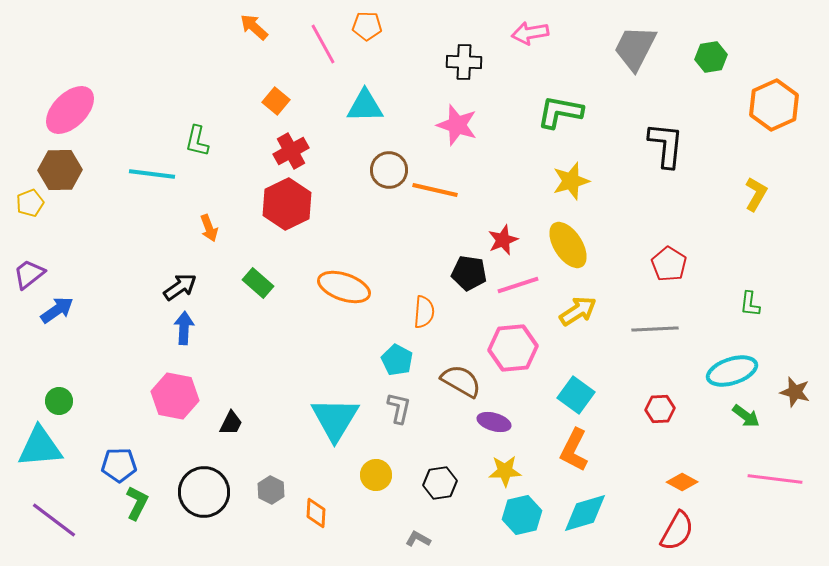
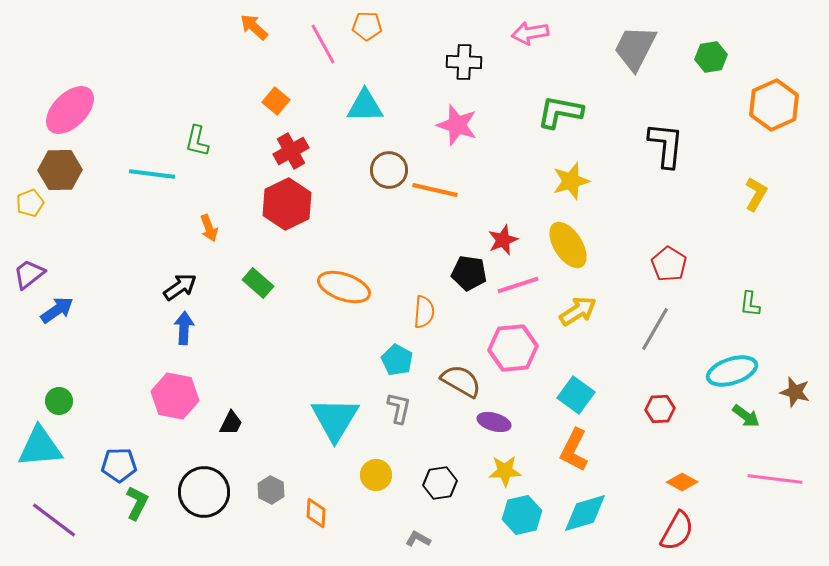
gray line at (655, 329): rotated 57 degrees counterclockwise
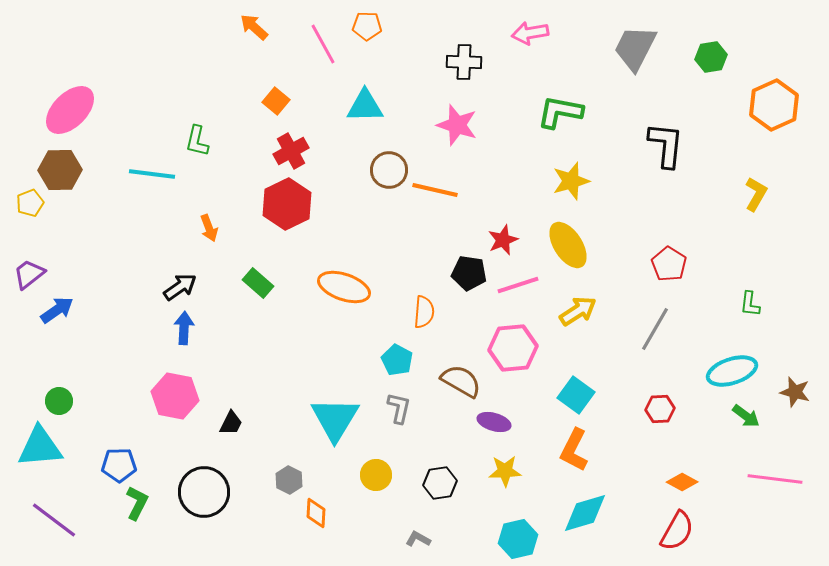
gray hexagon at (271, 490): moved 18 px right, 10 px up
cyan hexagon at (522, 515): moved 4 px left, 24 px down
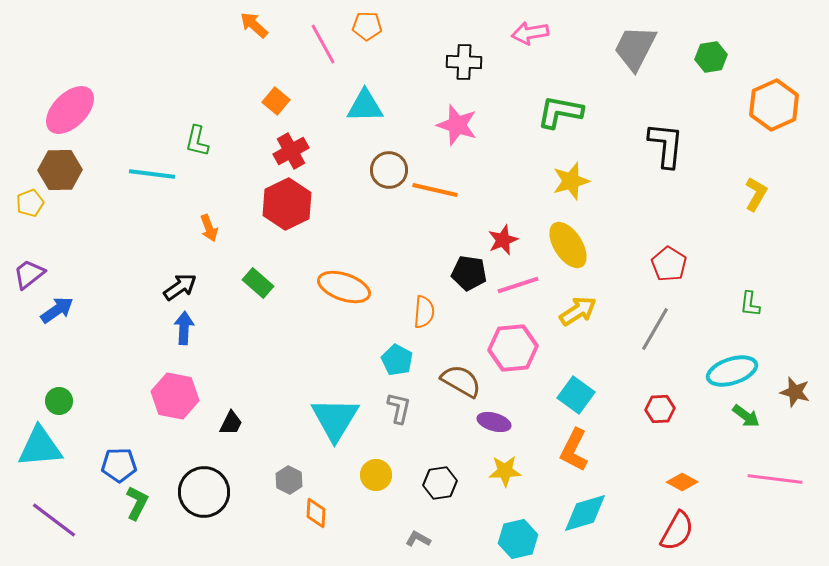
orange arrow at (254, 27): moved 2 px up
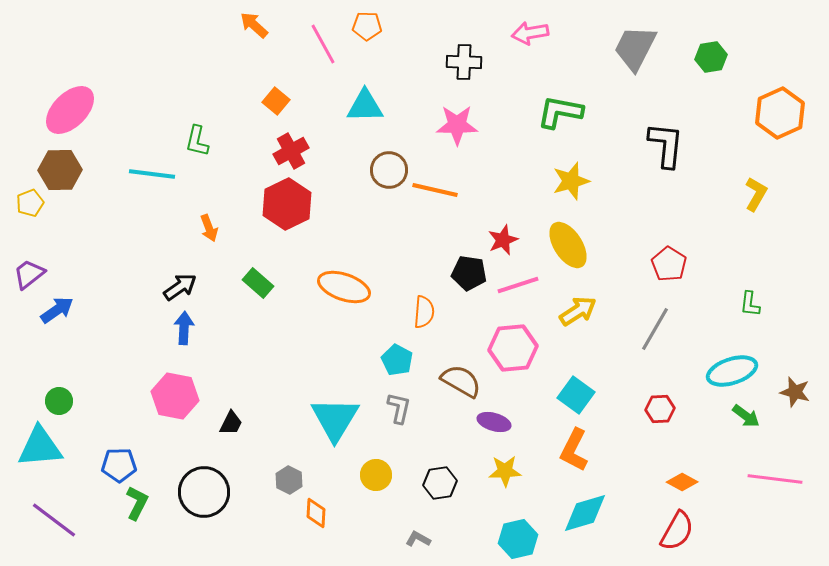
orange hexagon at (774, 105): moved 6 px right, 8 px down
pink star at (457, 125): rotated 18 degrees counterclockwise
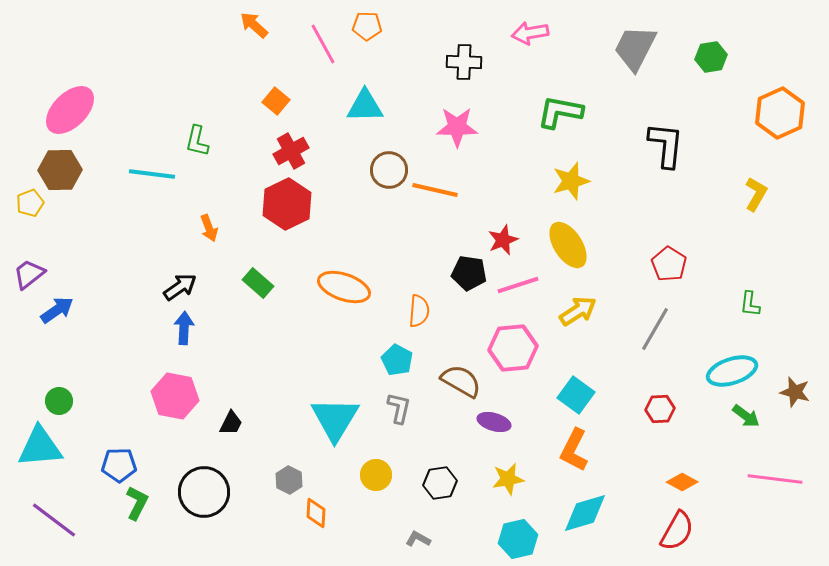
pink star at (457, 125): moved 2 px down
orange semicircle at (424, 312): moved 5 px left, 1 px up
yellow star at (505, 471): moved 3 px right, 8 px down; rotated 8 degrees counterclockwise
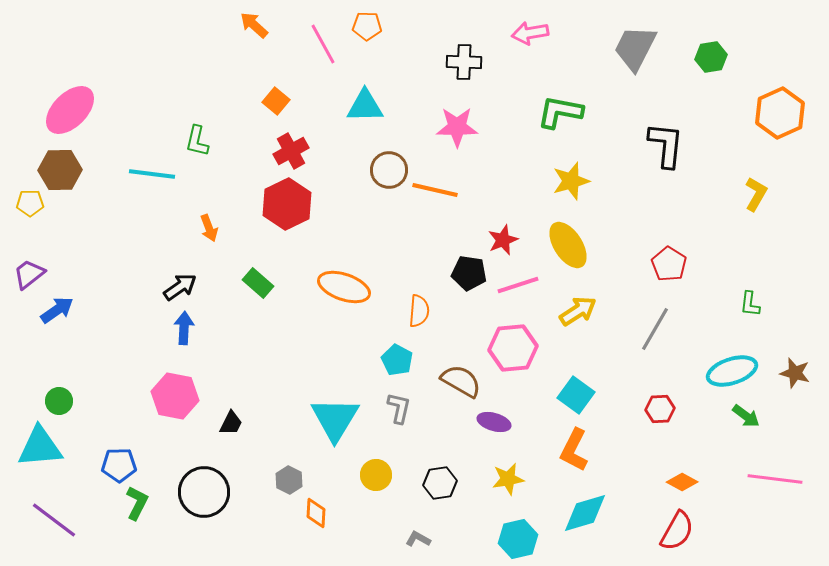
yellow pentagon at (30, 203): rotated 20 degrees clockwise
brown star at (795, 392): moved 19 px up
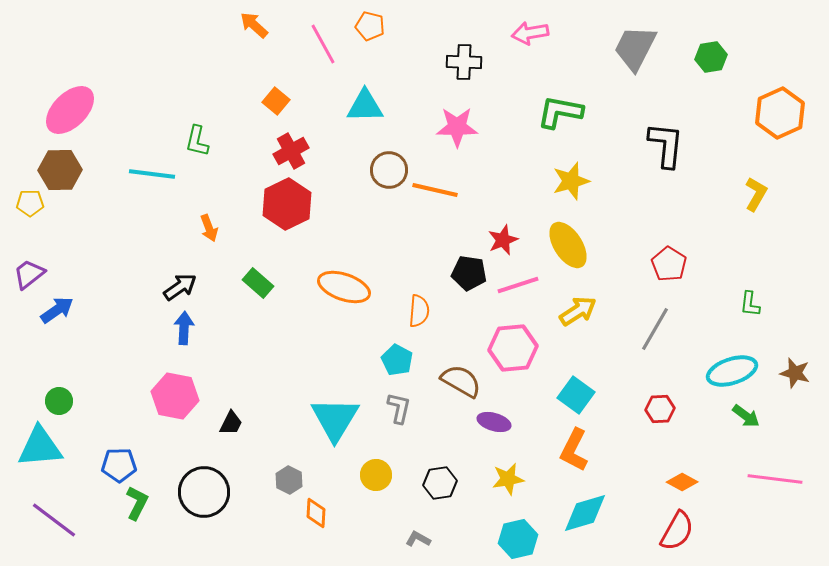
orange pentagon at (367, 26): moved 3 px right; rotated 12 degrees clockwise
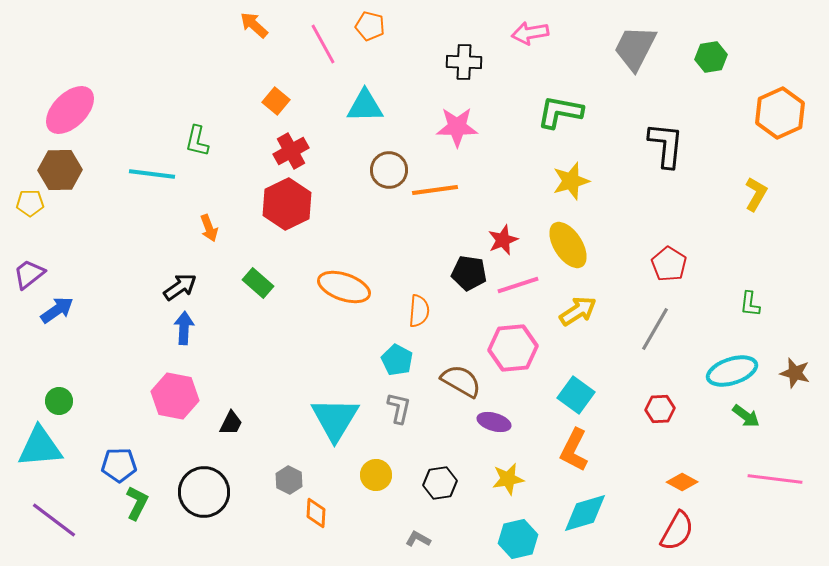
orange line at (435, 190): rotated 21 degrees counterclockwise
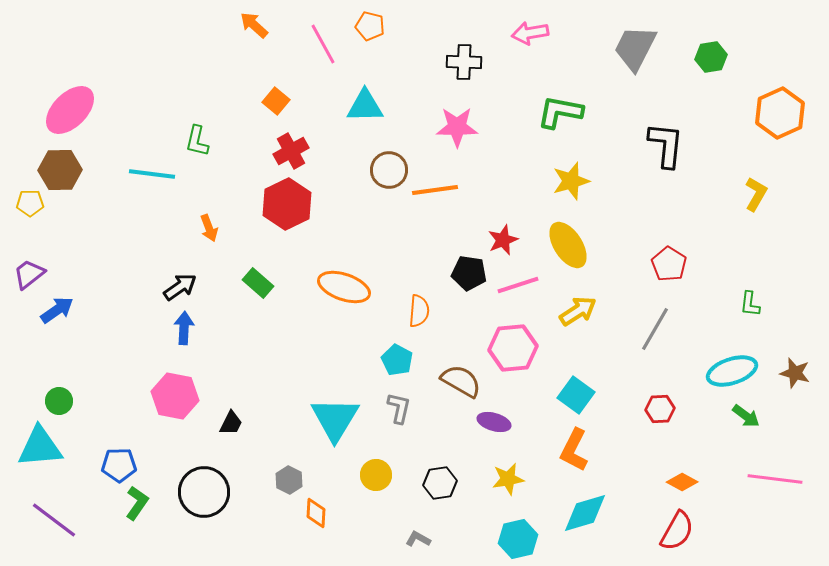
green L-shape at (137, 503): rotated 8 degrees clockwise
